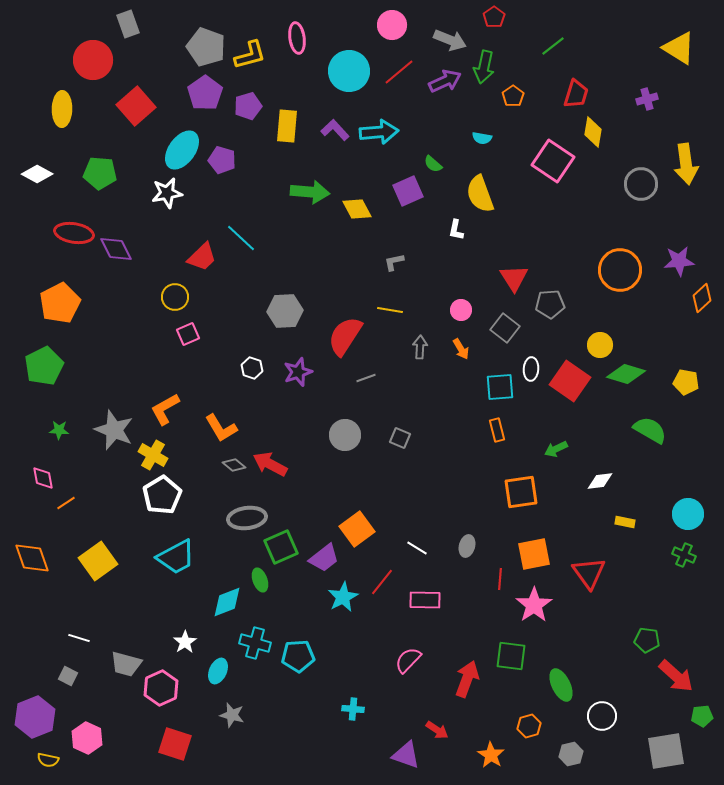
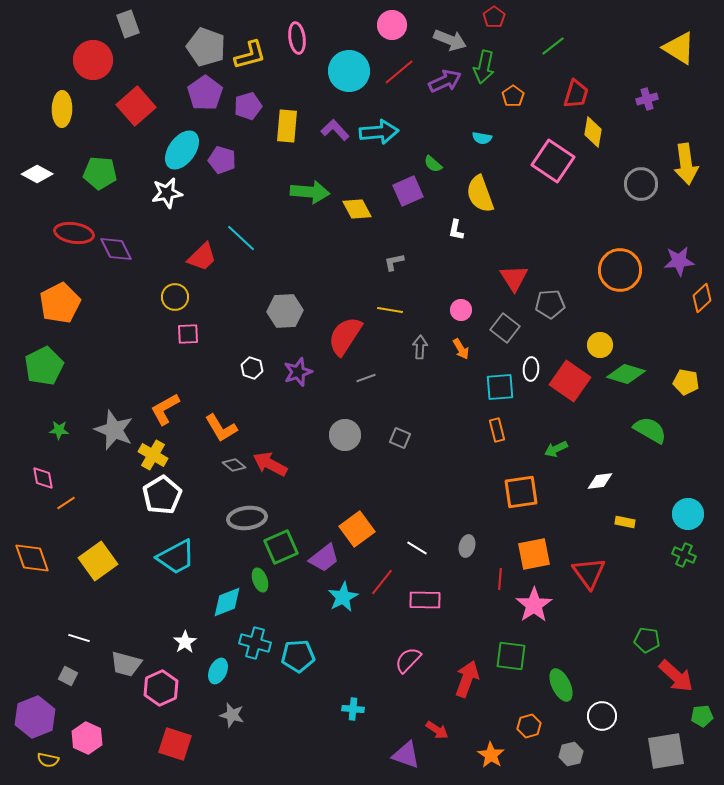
pink square at (188, 334): rotated 20 degrees clockwise
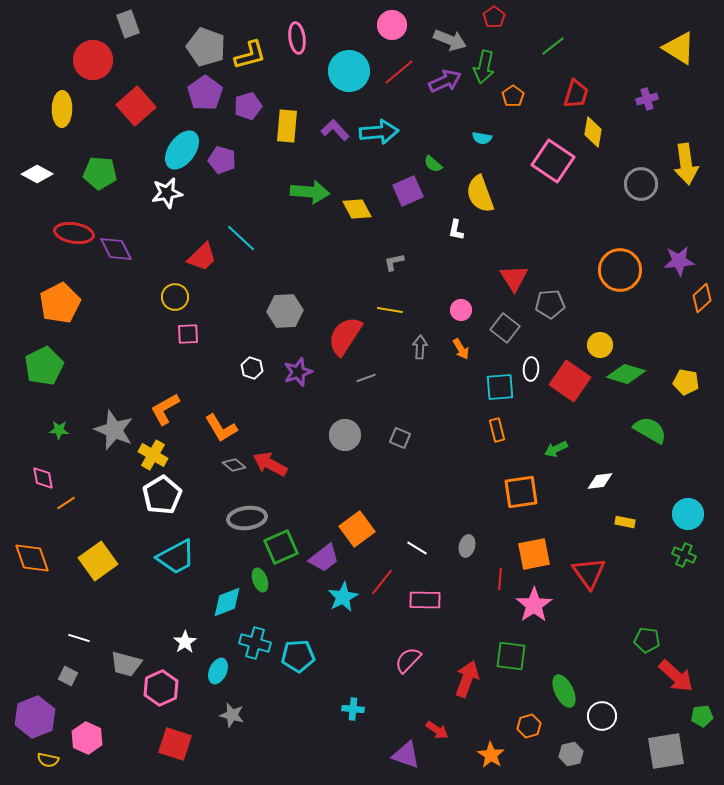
green ellipse at (561, 685): moved 3 px right, 6 px down
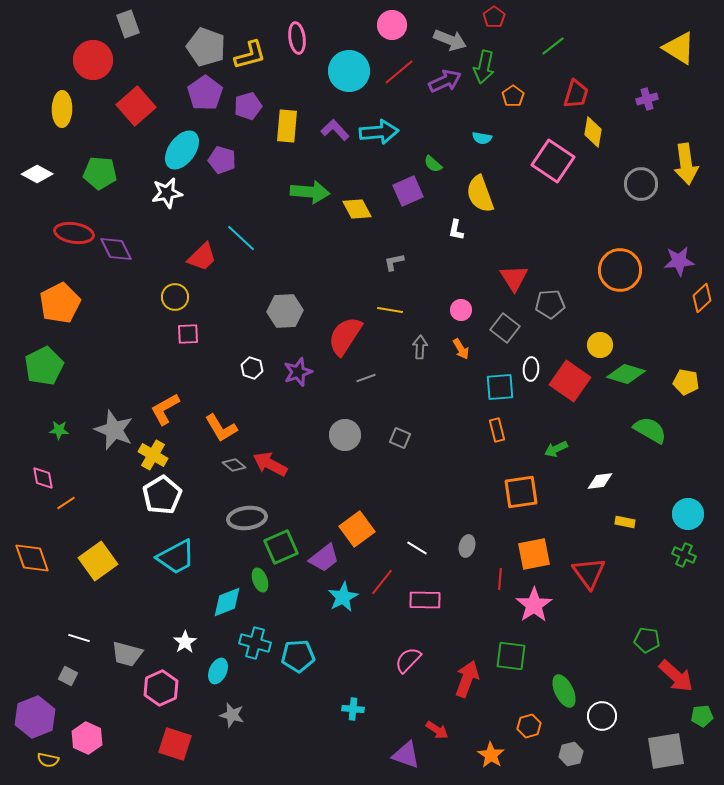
gray trapezoid at (126, 664): moved 1 px right, 10 px up
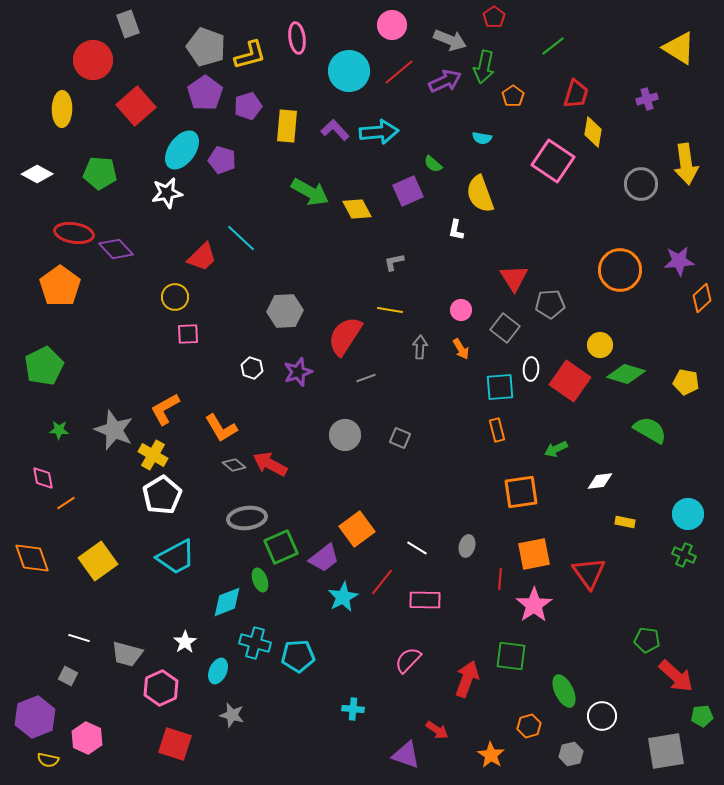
green arrow at (310, 192): rotated 24 degrees clockwise
purple diamond at (116, 249): rotated 16 degrees counterclockwise
orange pentagon at (60, 303): moved 17 px up; rotated 9 degrees counterclockwise
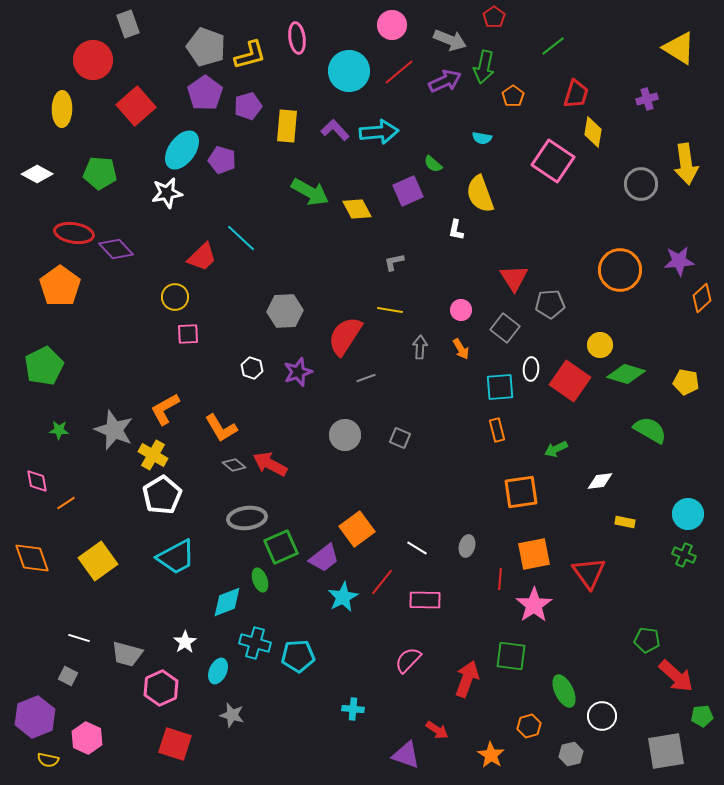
pink diamond at (43, 478): moved 6 px left, 3 px down
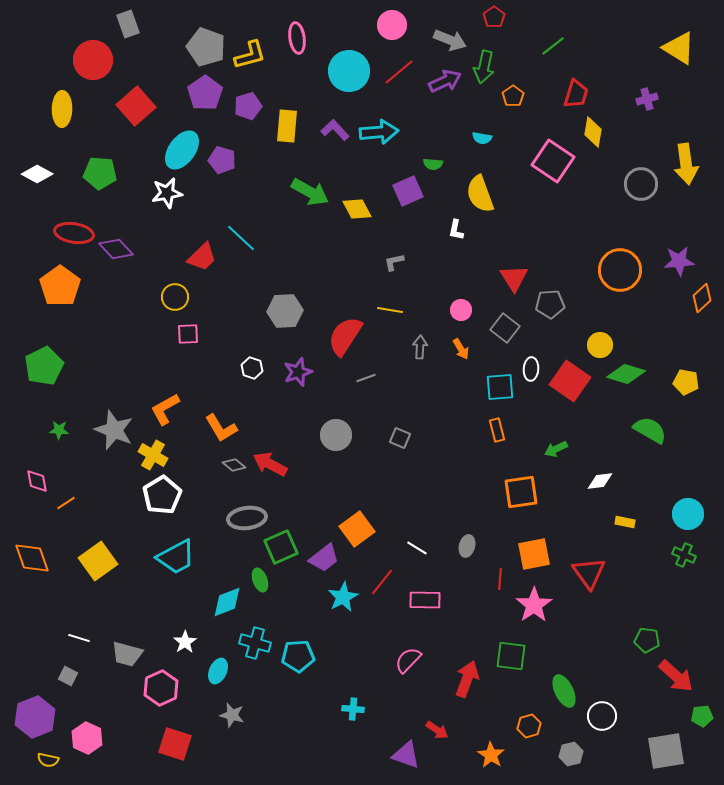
green semicircle at (433, 164): rotated 36 degrees counterclockwise
gray circle at (345, 435): moved 9 px left
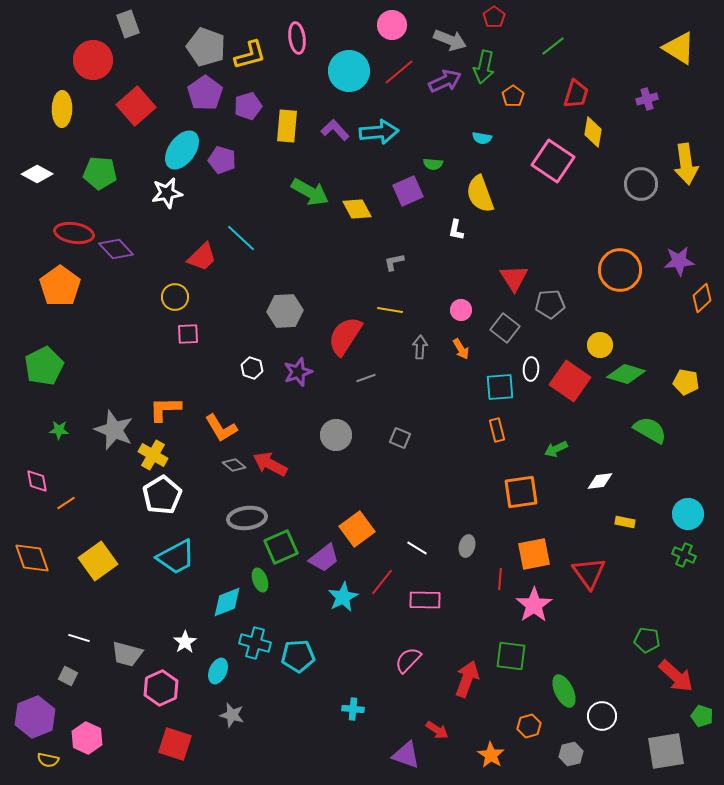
orange L-shape at (165, 409): rotated 28 degrees clockwise
green pentagon at (702, 716): rotated 25 degrees clockwise
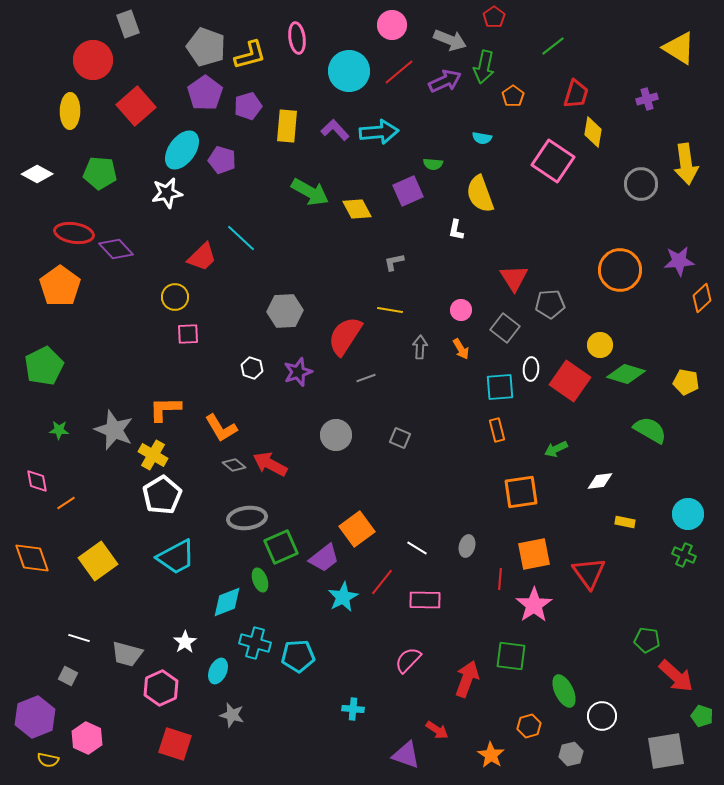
yellow ellipse at (62, 109): moved 8 px right, 2 px down
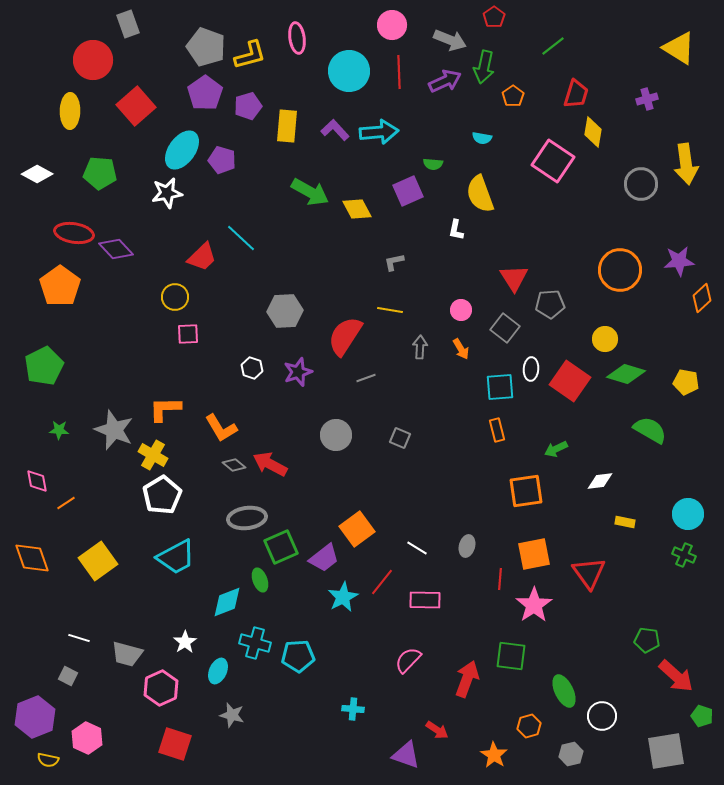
red line at (399, 72): rotated 52 degrees counterclockwise
yellow circle at (600, 345): moved 5 px right, 6 px up
orange square at (521, 492): moved 5 px right, 1 px up
orange star at (491, 755): moved 3 px right
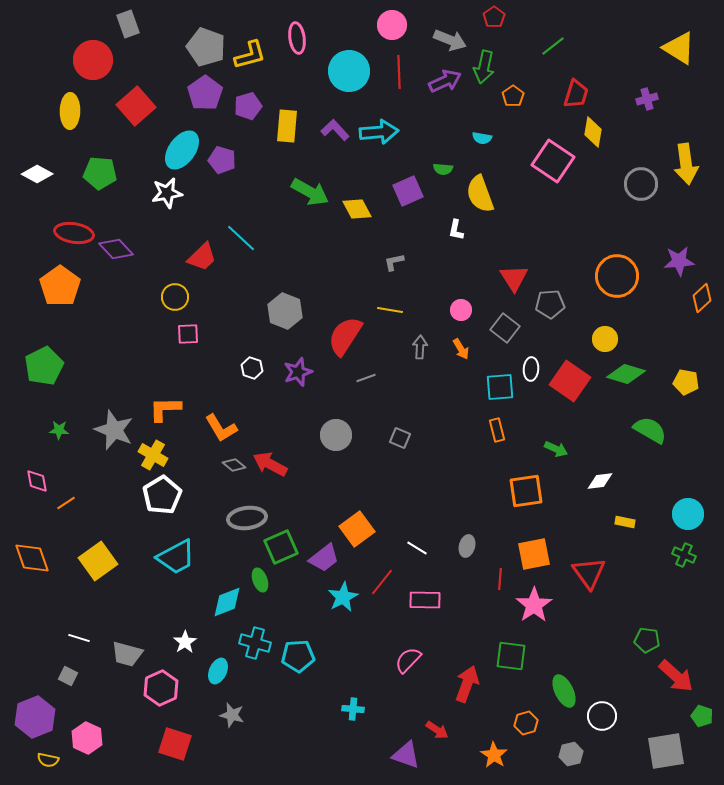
green semicircle at (433, 164): moved 10 px right, 5 px down
orange circle at (620, 270): moved 3 px left, 6 px down
gray hexagon at (285, 311): rotated 24 degrees clockwise
green arrow at (556, 449): rotated 130 degrees counterclockwise
red arrow at (467, 679): moved 5 px down
orange hexagon at (529, 726): moved 3 px left, 3 px up
